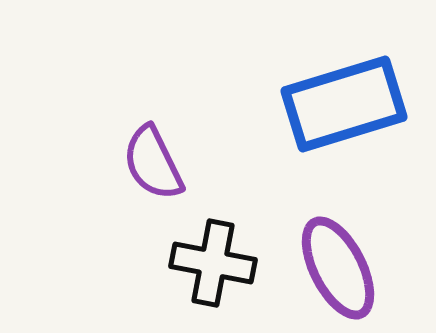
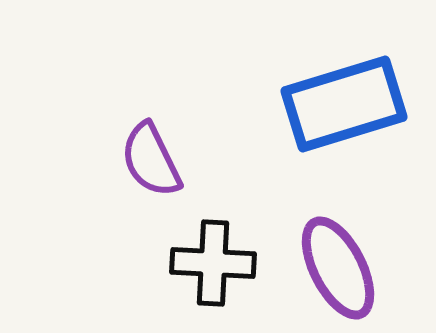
purple semicircle: moved 2 px left, 3 px up
black cross: rotated 8 degrees counterclockwise
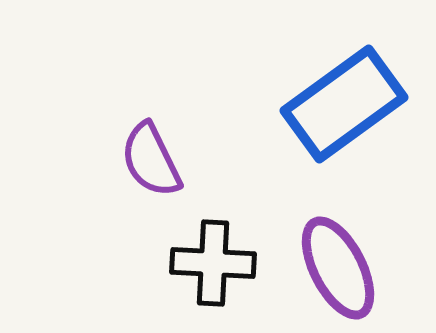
blue rectangle: rotated 19 degrees counterclockwise
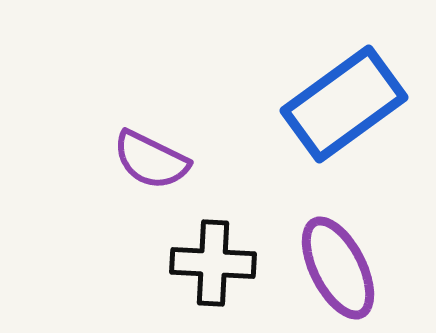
purple semicircle: rotated 38 degrees counterclockwise
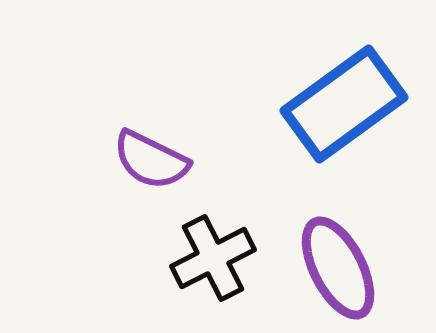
black cross: moved 5 px up; rotated 30 degrees counterclockwise
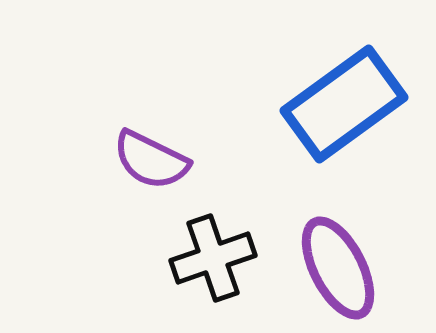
black cross: rotated 8 degrees clockwise
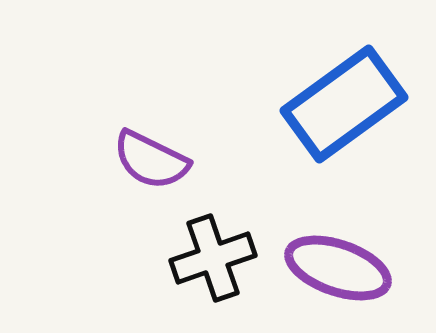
purple ellipse: rotated 44 degrees counterclockwise
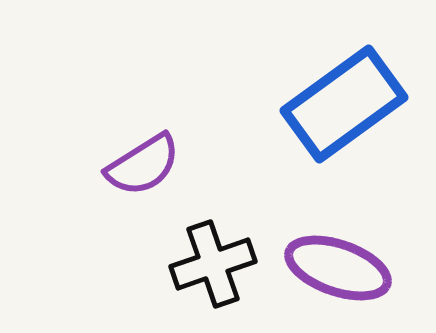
purple semicircle: moved 8 px left, 5 px down; rotated 58 degrees counterclockwise
black cross: moved 6 px down
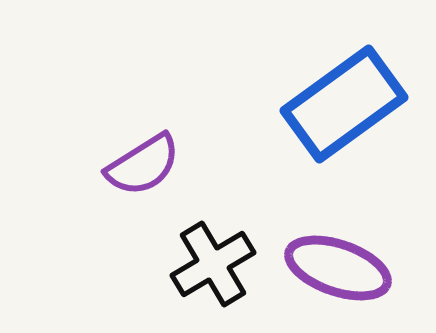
black cross: rotated 12 degrees counterclockwise
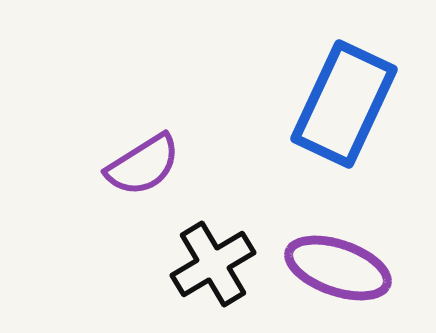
blue rectangle: rotated 29 degrees counterclockwise
